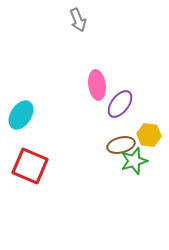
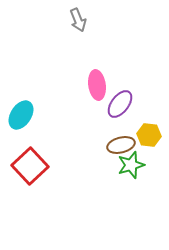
green star: moved 3 px left, 4 px down
red square: rotated 24 degrees clockwise
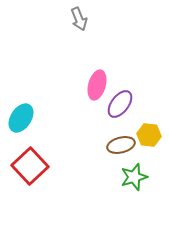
gray arrow: moved 1 px right, 1 px up
pink ellipse: rotated 24 degrees clockwise
cyan ellipse: moved 3 px down
green star: moved 3 px right, 12 px down
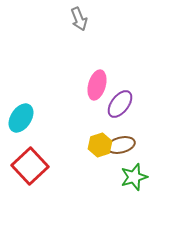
yellow hexagon: moved 49 px left, 10 px down; rotated 25 degrees counterclockwise
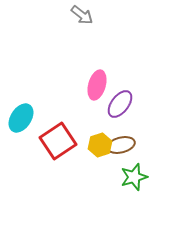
gray arrow: moved 3 px right, 4 px up; rotated 30 degrees counterclockwise
red square: moved 28 px right, 25 px up; rotated 9 degrees clockwise
